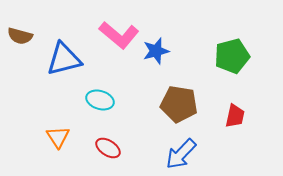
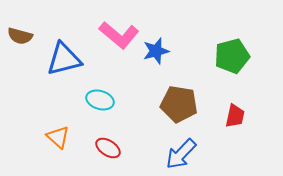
orange triangle: rotated 15 degrees counterclockwise
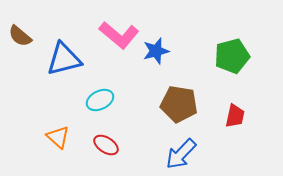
brown semicircle: rotated 25 degrees clockwise
cyan ellipse: rotated 44 degrees counterclockwise
red ellipse: moved 2 px left, 3 px up
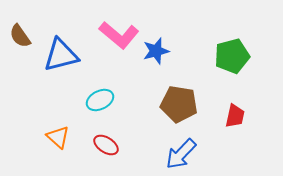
brown semicircle: rotated 15 degrees clockwise
blue triangle: moved 3 px left, 4 px up
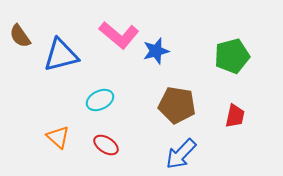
brown pentagon: moved 2 px left, 1 px down
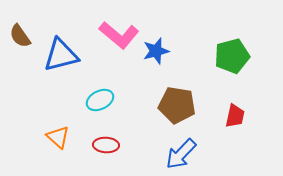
red ellipse: rotated 30 degrees counterclockwise
